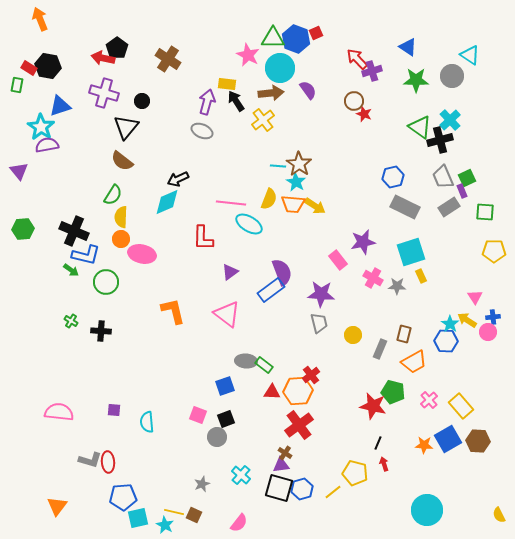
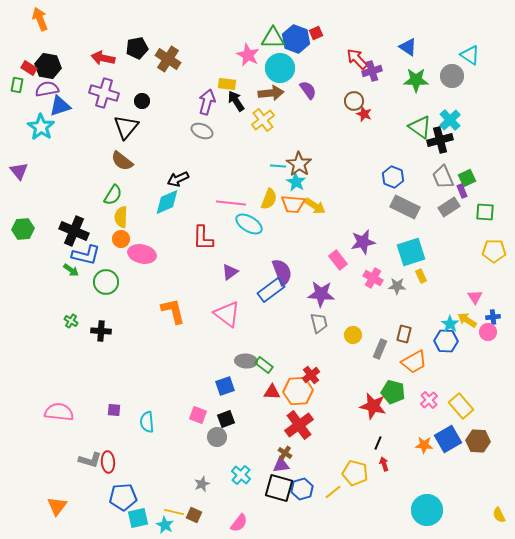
black pentagon at (117, 48): moved 20 px right; rotated 25 degrees clockwise
purple semicircle at (47, 145): moved 56 px up
blue hexagon at (393, 177): rotated 25 degrees counterclockwise
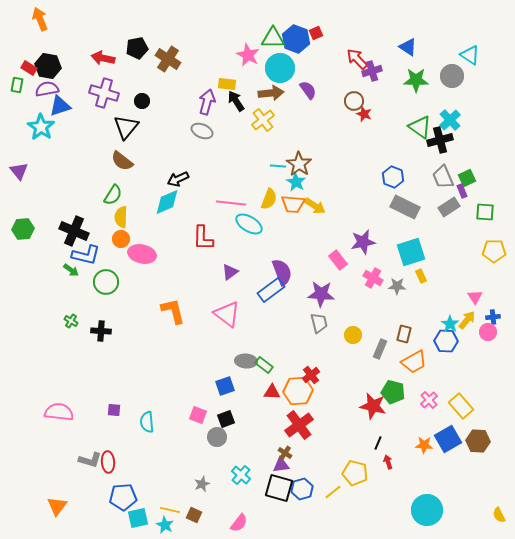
yellow arrow at (467, 320): rotated 96 degrees clockwise
red arrow at (384, 464): moved 4 px right, 2 px up
yellow line at (174, 512): moved 4 px left, 2 px up
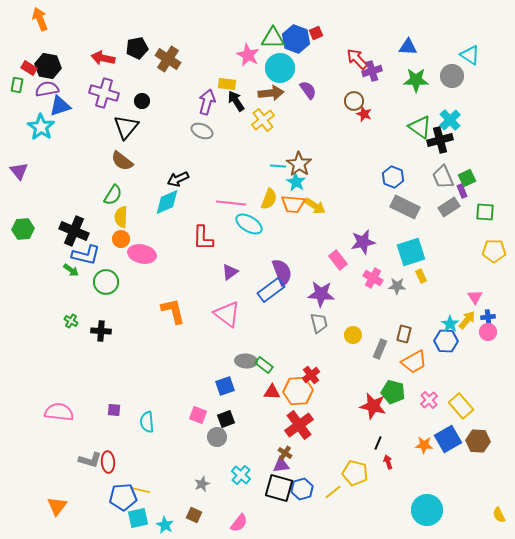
blue triangle at (408, 47): rotated 30 degrees counterclockwise
blue cross at (493, 317): moved 5 px left
yellow line at (170, 510): moved 30 px left, 20 px up
